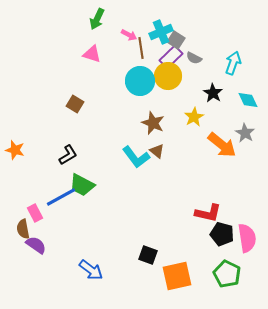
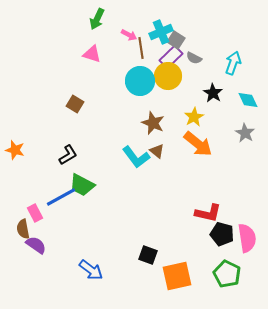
orange arrow: moved 24 px left, 1 px up
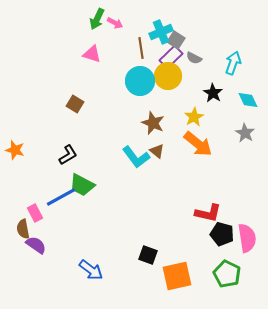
pink arrow: moved 14 px left, 12 px up
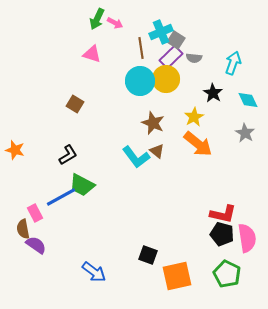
gray semicircle: rotated 21 degrees counterclockwise
yellow circle: moved 2 px left, 3 px down
red L-shape: moved 15 px right, 1 px down
blue arrow: moved 3 px right, 2 px down
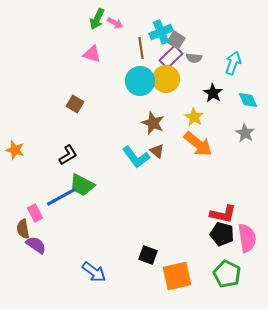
yellow star: rotated 12 degrees counterclockwise
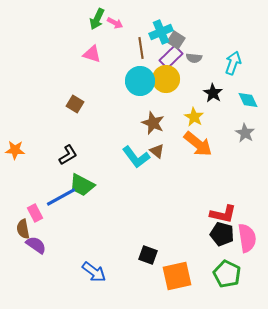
orange star: rotated 12 degrees counterclockwise
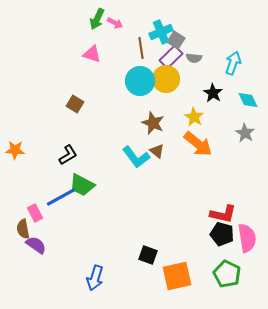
blue arrow: moved 1 px right, 6 px down; rotated 70 degrees clockwise
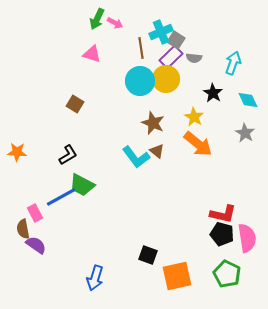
orange star: moved 2 px right, 2 px down
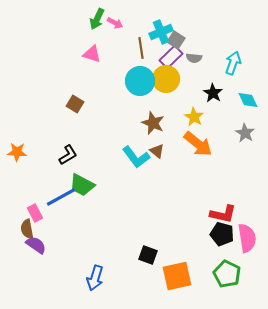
brown semicircle: moved 4 px right
